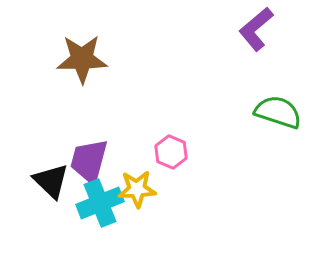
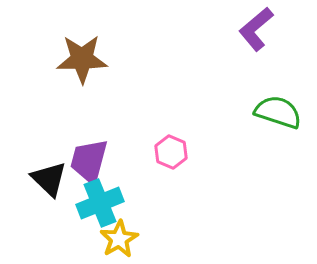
black triangle: moved 2 px left, 2 px up
yellow star: moved 18 px left, 50 px down; rotated 27 degrees counterclockwise
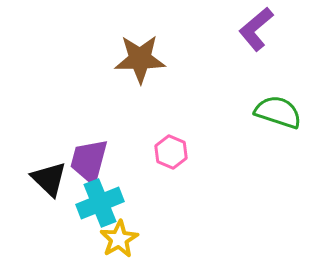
brown star: moved 58 px right
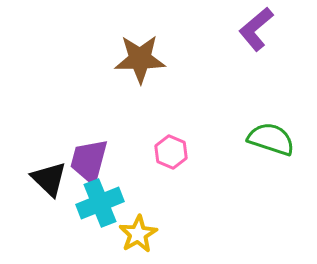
green semicircle: moved 7 px left, 27 px down
yellow star: moved 19 px right, 5 px up
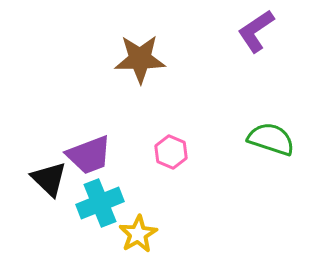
purple L-shape: moved 2 px down; rotated 6 degrees clockwise
purple trapezoid: moved 6 px up; rotated 126 degrees counterclockwise
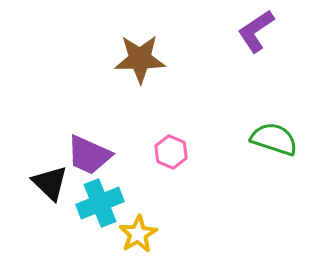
green semicircle: moved 3 px right
purple trapezoid: rotated 45 degrees clockwise
black triangle: moved 1 px right, 4 px down
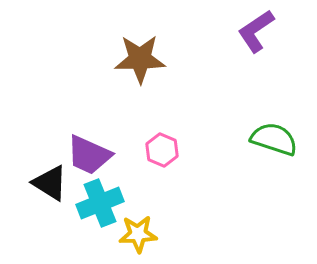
pink hexagon: moved 9 px left, 2 px up
black triangle: rotated 12 degrees counterclockwise
yellow star: rotated 27 degrees clockwise
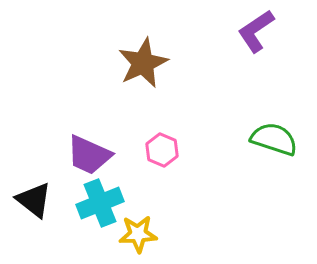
brown star: moved 3 px right, 4 px down; rotated 24 degrees counterclockwise
black triangle: moved 16 px left, 17 px down; rotated 6 degrees clockwise
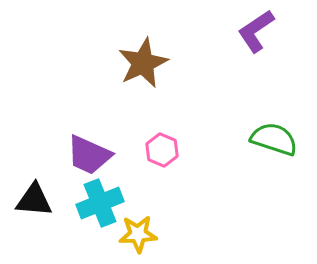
black triangle: rotated 33 degrees counterclockwise
